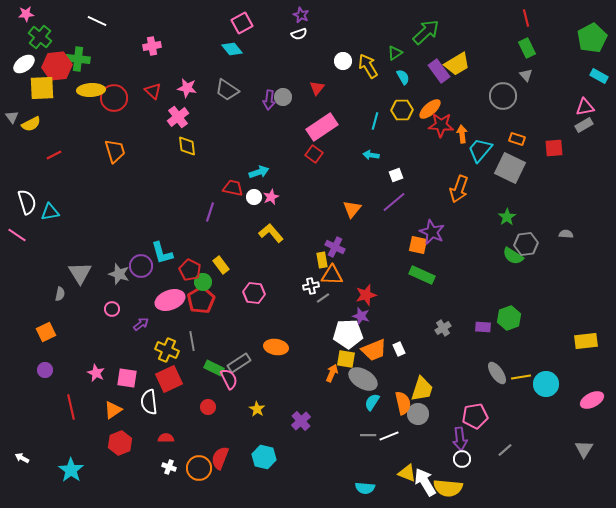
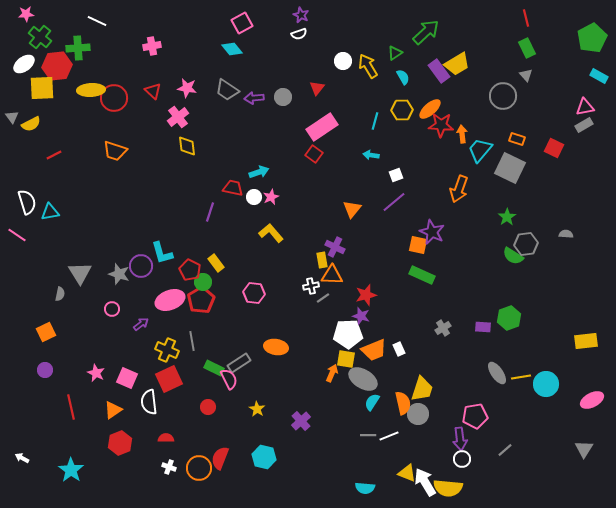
green cross at (78, 59): moved 11 px up; rotated 10 degrees counterclockwise
purple arrow at (269, 100): moved 15 px left, 2 px up; rotated 78 degrees clockwise
red square at (554, 148): rotated 30 degrees clockwise
orange trapezoid at (115, 151): rotated 125 degrees clockwise
yellow rectangle at (221, 265): moved 5 px left, 2 px up
pink square at (127, 378): rotated 15 degrees clockwise
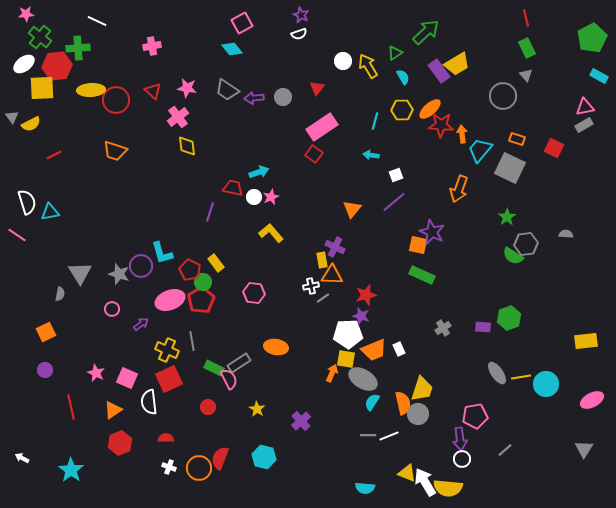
red circle at (114, 98): moved 2 px right, 2 px down
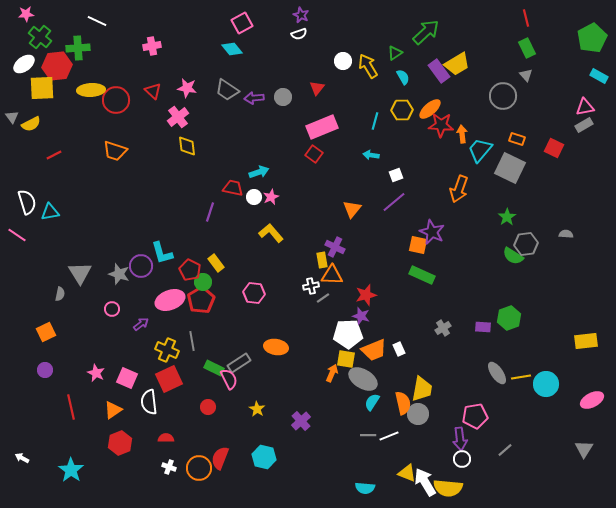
pink rectangle at (322, 127): rotated 12 degrees clockwise
yellow trapezoid at (422, 389): rotated 8 degrees counterclockwise
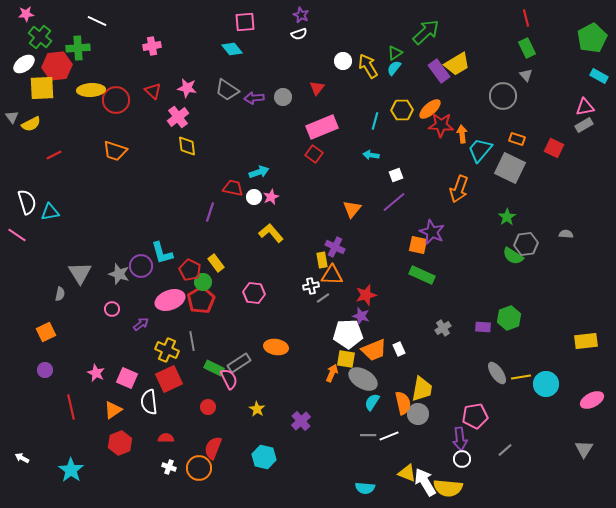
pink square at (242, 23): moved 3 px right, 1 px up; rotated 25 degrees clockwise
cyan semicircle at (403, 77): moved 9 px left, 9 px up; rotated 112 degrees counterclockwise
red semicircle at (220, 458): moved 7 px left, 10 px up
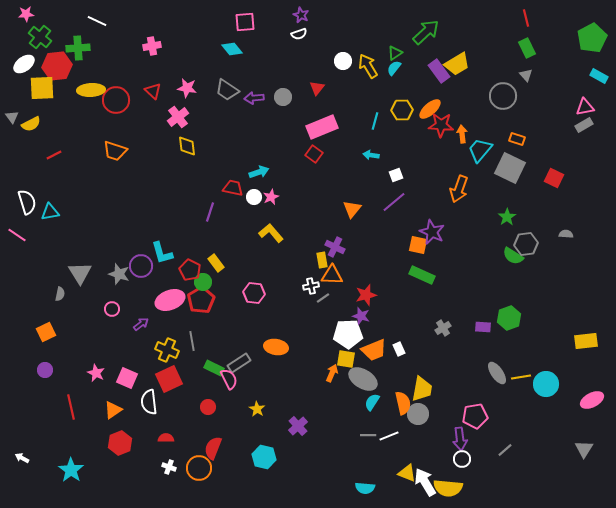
red square at (554, 148): moved 30 px down
purple cross at (301, 421): moved 3 px left, 5 px down
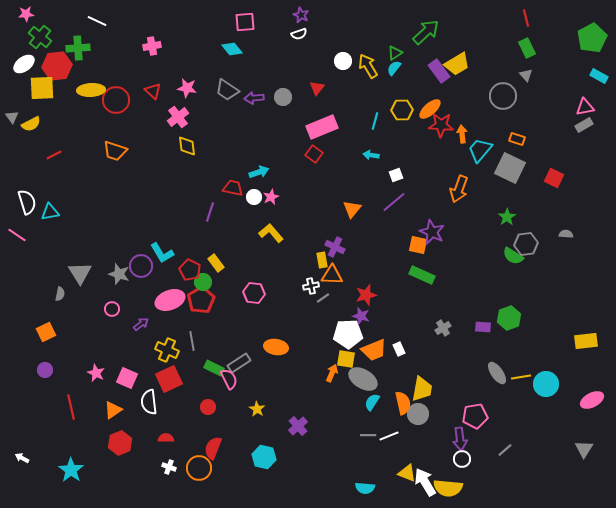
cyan L-shape at (162, 253): rotated 15 degrees counterclockwise
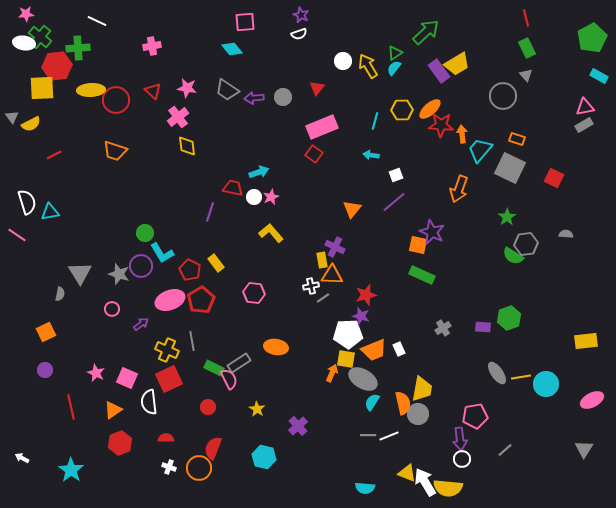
white ellipse at (24, 64): moved 21 px up; rotated 45 degrees clockwise
green circle at (203, 282): moved 58 px left, 49 px up
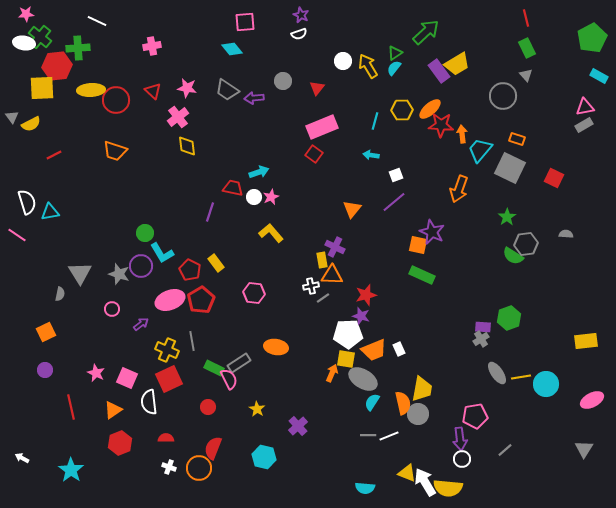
gray circle at (283, 97): moved 16 px up
gray cross at (443, 328): moved 38 px right, 11 px down
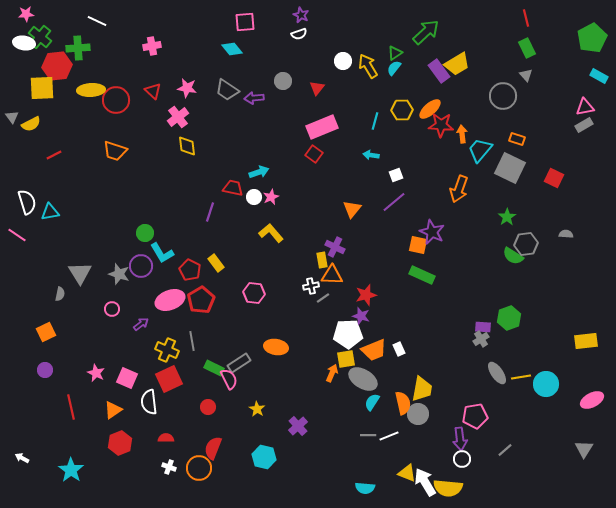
yellow square at (346, 359): rotated 18 degrees counterclockwise
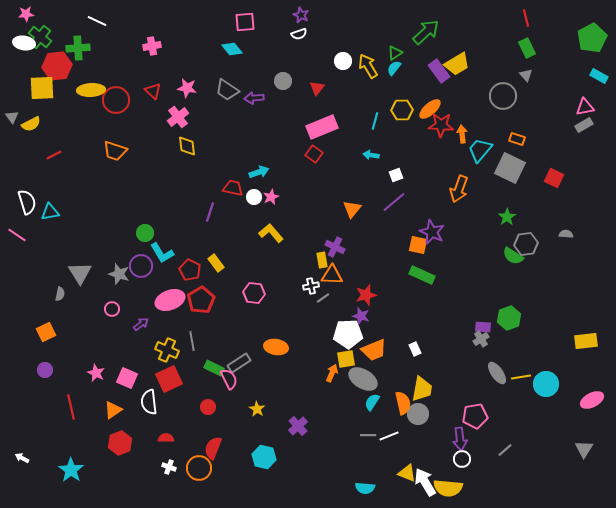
white rectangle at (399, 349): moved 16 px right
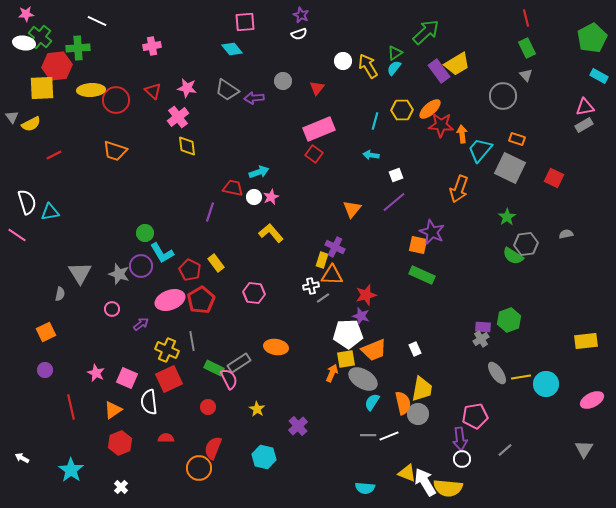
pink rectangle at (322, 127): moved 3 px left, 2 px down
gray semicircle at (566, 234): rotated 16 degrees counterclockwise
yellow rectangle at (322, 260): rotated 28 degrees clockwise
green hexagon at (509, 318): moved 2 px down
white cross at (169, 467): moved 48 px left, 20 px down; rotated 24 degrees clockwise
